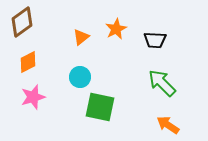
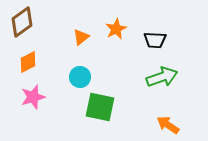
green arrow: moved 6 px up; rotated 116 degrees clockwise
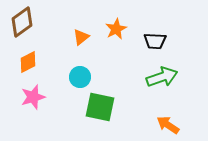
black trapezoid: moved 1 px down
